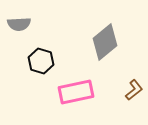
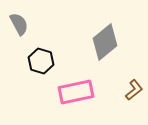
gray semicircle: rotated 115 degrees counterclockwise
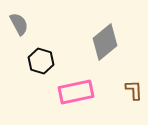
brown L-shape: rotated 55 degrees counterclockwise
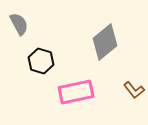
brown L-shape: rotated 145 degrees clockwise
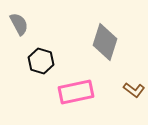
gray diamond: rotated 33 degrees counterclockwise
brown L-shape: rotated 15 degrees counterclockwise
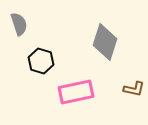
gray semicircle: rotated 10 degrees clockwise
brown L-shape: moved 1 px up; rotated 25 degrees counterclockwise
